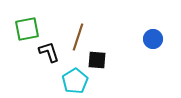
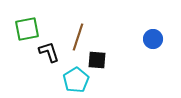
cyan pentagon: moved 1 px right, 1 px up
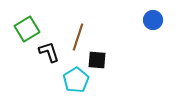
green square: rotated 20 degrees counterclockwise
blue circle: moved 19 px up
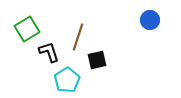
blue circle: moved 3 px left
black square: rotated 18 degrees counterclockwise
cyan pentagon: moved 9 px left
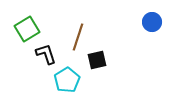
blue circle: moved 2 px right, 2 px down
black L-shape: moved 3 px left, 2 px down
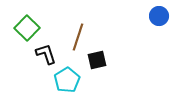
blue circle: moved 7 px right, 6 px up
green square: moved 1 px up; rotated 15 degrees counterclockwise
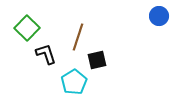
cyan pentagon: moved 7 px right, 2 px down
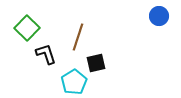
black square: moved 1 px left, 3 px down
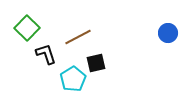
blue circle: moved 9 px right, 17 px down
brown line: rotated 44 degrees clockwise
cyan pentagon: moved 1 px left, 3 px up
